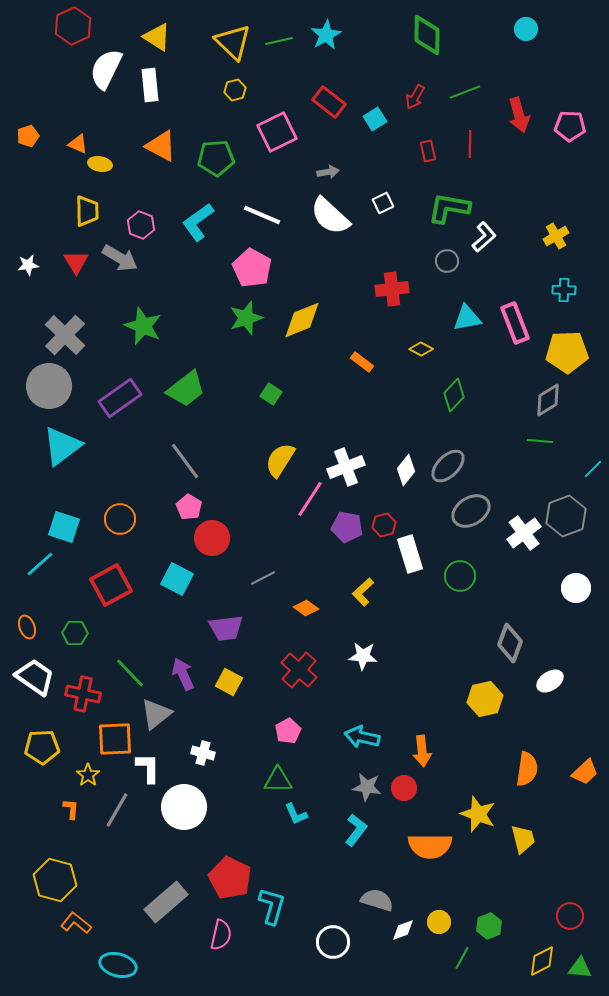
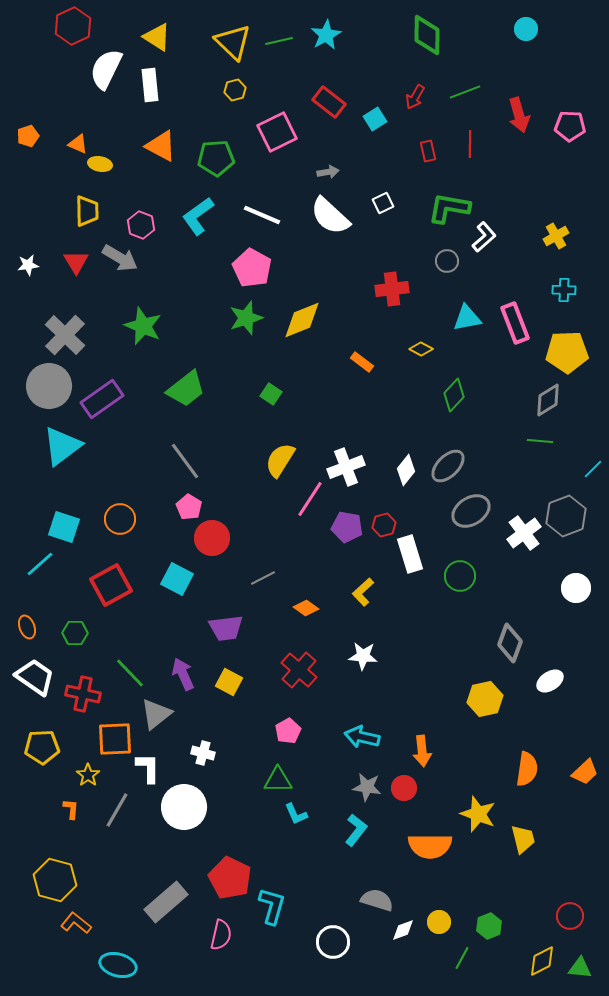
cyan L-shape at (198, 222): moved 6 px up
purple rectangle at (120, 398): moved 18 px left, 1 px down
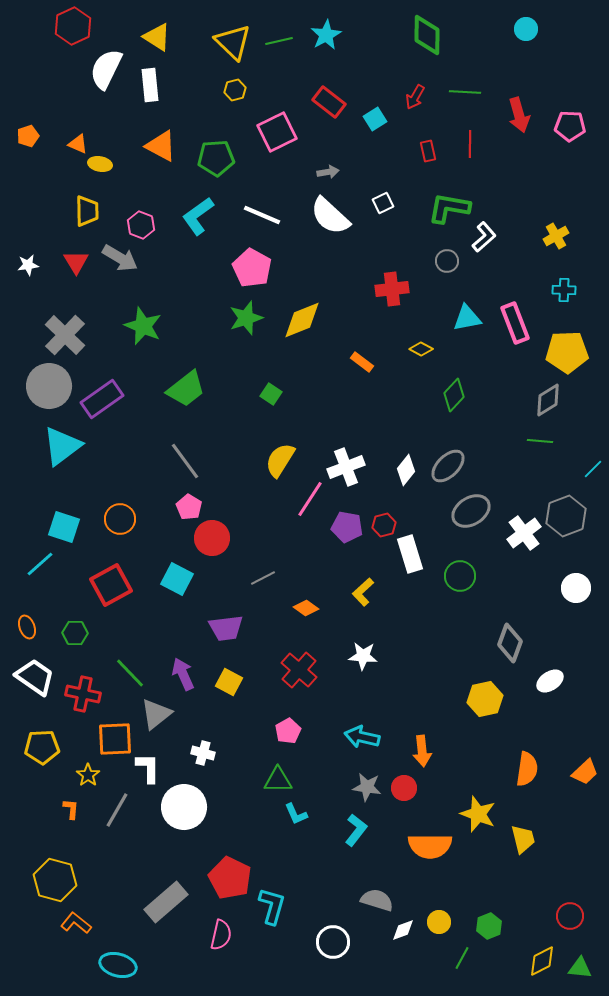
green line at (465, 92): rotated 24 degrees clockwise
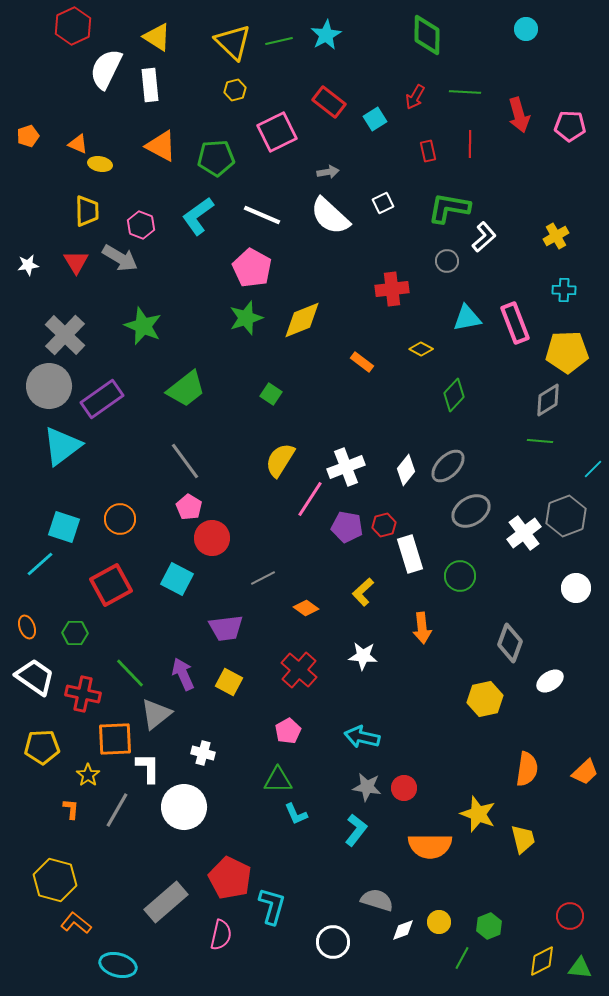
orange arrow at (422, 751): moved 123 px up
